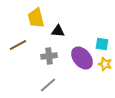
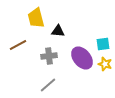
cyan square: moved 1 px right; rotated 16 degrees counterclockwise
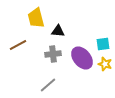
gray cross: moved 4 px right, 2 px up
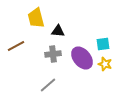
brown line: moved 2 px left, 1 px down
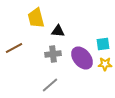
brown line: moved 2 px left, 2 px down
yellow star: rotated 16 degrees counterclockwise
gray line: moved 2 px right
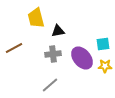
black triangle: rotated 16 degrees counterclockwise
yellow star: moved 2 px down
